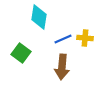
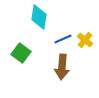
yellow cross: moved 2 px down; rotated 35 degrees clockwise
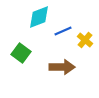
cyan diamond: rotated 60 degrees clockwise
blue line: moved 8 px up
brown arrow: rotated 95 degrees counterclockwise
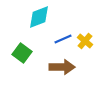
blue line: moved 8 px down
yellow cross: moved 1 px down
green square: moved 1 px right
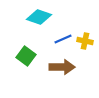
cyan diamond: rotated 40 degrees clockwise
yellow cross: rotated 28 degrees counterclockwise
green square: moved 4 px right, 3 px down
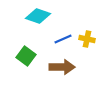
cyan diamond: moved 1 px left, 1 px up
yellow cross: moved 2 px right, 2 px up
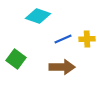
yellow cross: rotated 14 degrees counterclockwise
green square: moved 10 px left, 3 px down
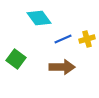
cyan diamond: moved 1 px right, 2 px down; rotated 35 degrees clockwise
yellow cross: rotated 14 degrees counterclockwise
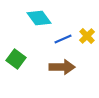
yellow cross: moved 3 px up; rotated 28 degrees counterclockwise
